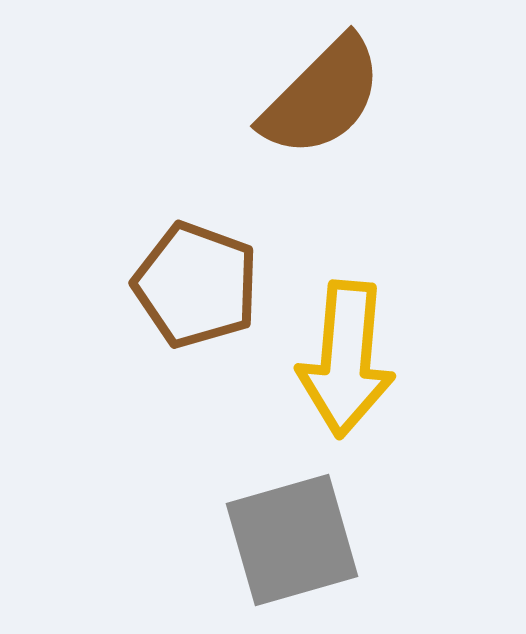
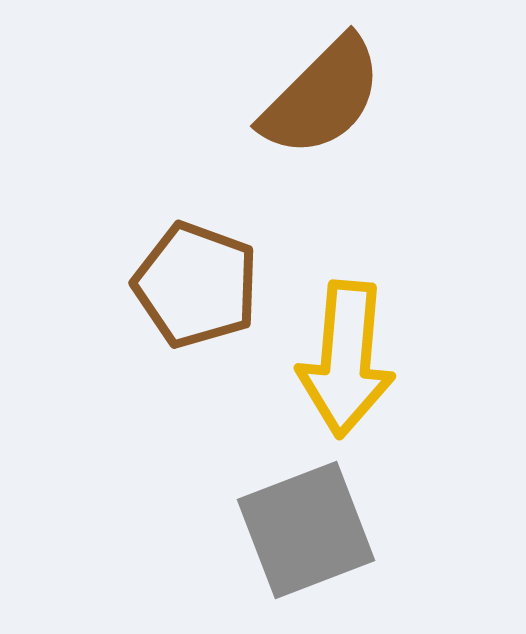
gray square: moved 14 px right, 10 px up; rotated 5 degrees counterclockwise
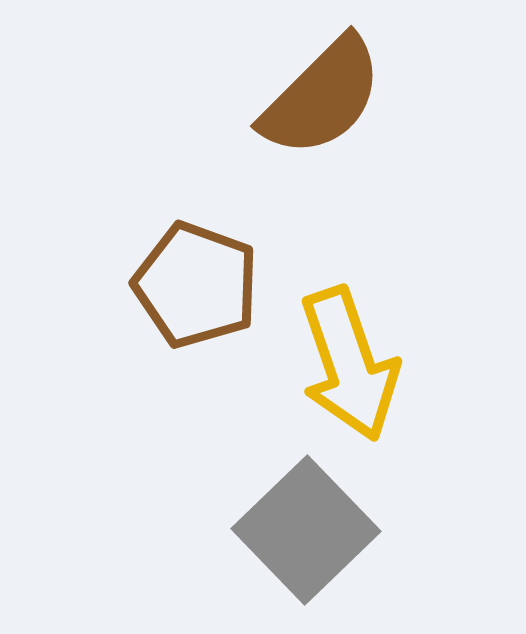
yellow arrow: moved 3 px right, 5 px down; rotated 24 degrees counterclockwise
gray square: rotated 23 degrees counterclockwise
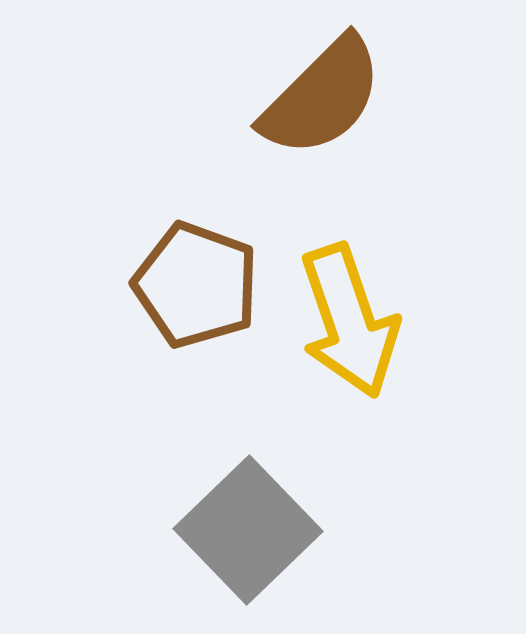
yellow arrow: moved 43 px up
gray square: moved 58 px left
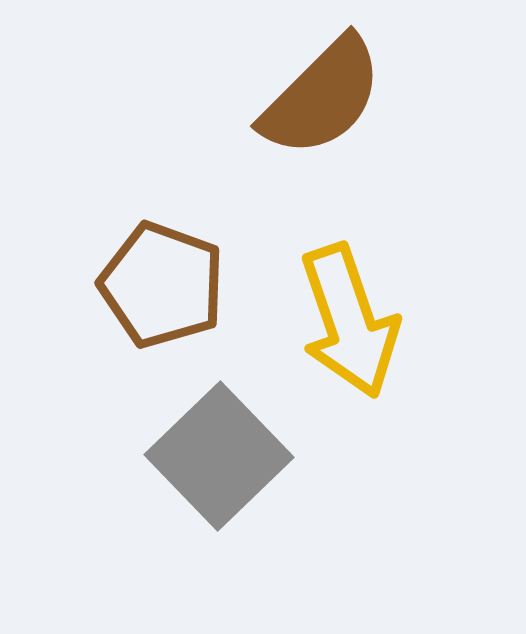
brown pentagon: moved 34 px left
gray square: moved 29 px left, 74 px up
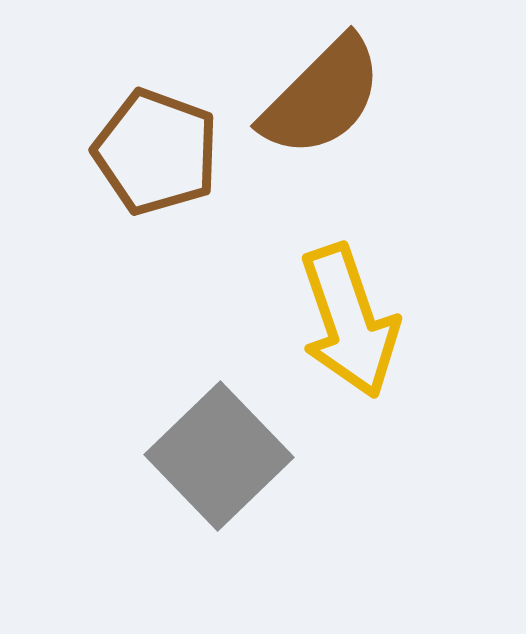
brown pentagon: moved 6 px left, 133 px up
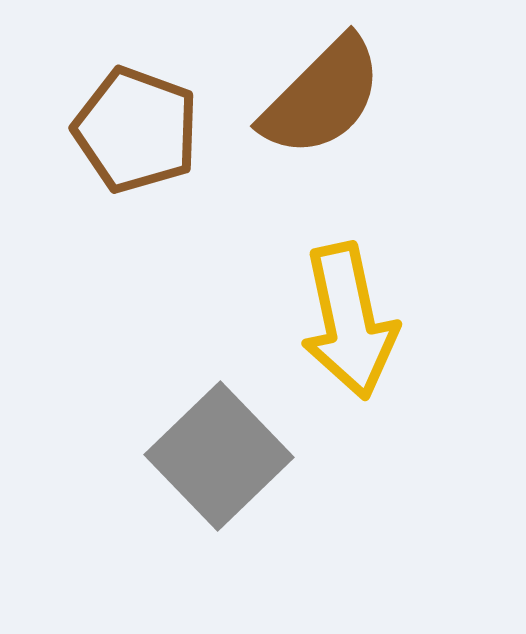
brown pentagon: moved 20 px left, 22 px up
yellow arrow: rotated 7 degrees clockwise
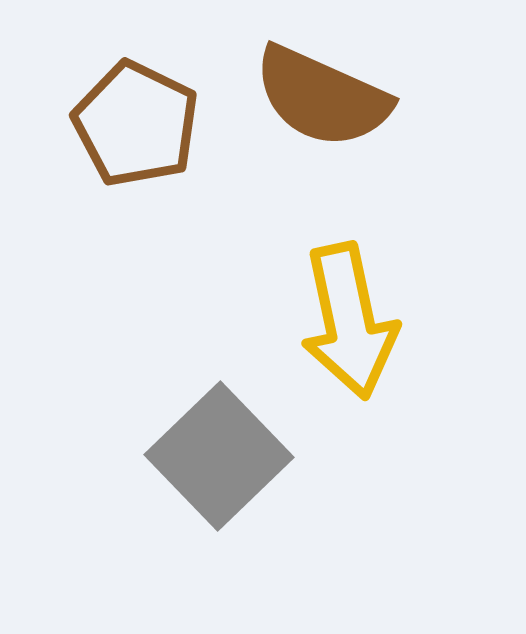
brown semicircle: rotated 69 degrees clockwise
brown pentagon: moved 6 px up; rotated 6 degrees clockwise
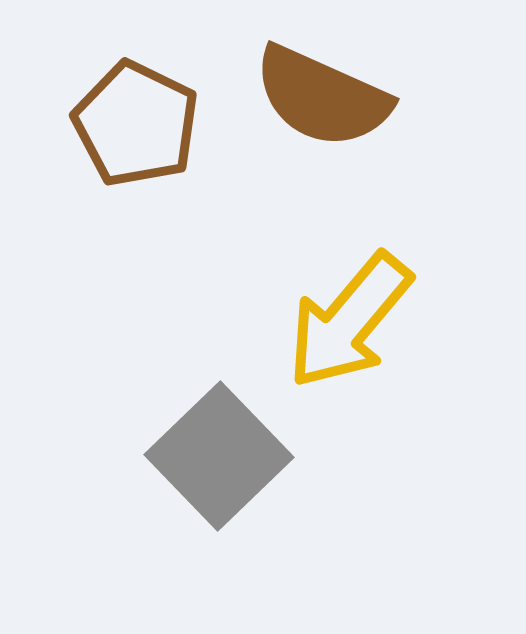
yellow arrow: rotated 52 degrees clockwise
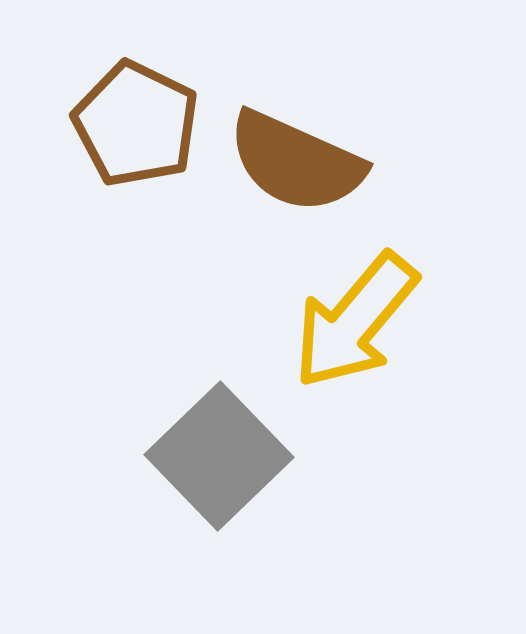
brown semicircle: moved 26 px left, 65 px down
yellow arrow: moved 6 px right
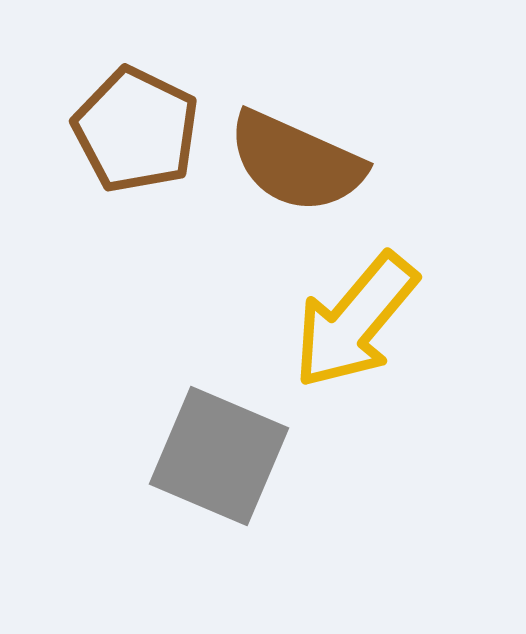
brown pentagon: moved 6 px down
gray square: rotated 23 degrees counterclockwise
